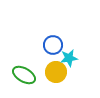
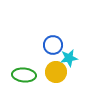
green ellipse: rotated 25 degrees counterclockwise
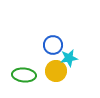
yellow circle: moved 1 px up
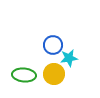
yellow circle: moved 2 px left, 3 px down
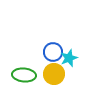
blue circle: moved 7 px down
cyan star: rotated 12 degrees counterclockwise
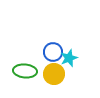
green ellipse: moved 1 px right, 4 px up
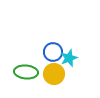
green ellipse: moved 1 px right, 1 px down
